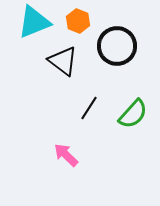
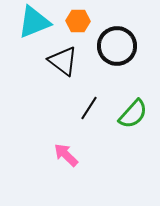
orange hexagon: rotated 20 degrees counterclockwise
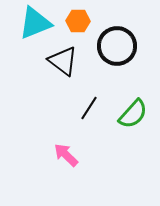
cyan triangle: moved 1 px right, 1 px down
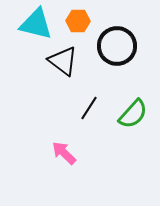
cyan triangle: moved 1 px right, 1 px down; rotated 36 degrees clockwise
pink arrow: moved 2 px left, 2 px up
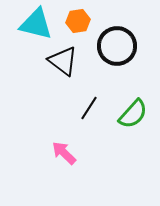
orange hexagon: rotated 10 degrees counterclockwise
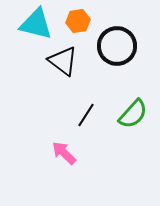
black line: moved 3 px left, 7 px down
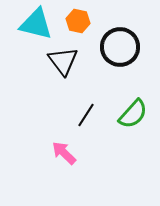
orange hexagon: rotated 20 degrees clockwise
black circle: moved 3 px right, 1 px down
black triangle: rotated 16 degrees clockwise
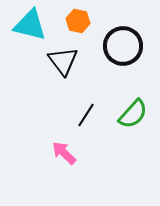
cyan triangle: moved 6 px left, 1 px down
black circle: moved 3 px right, 1 px up
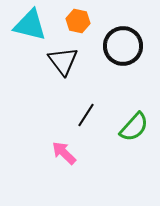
green semicircle: moved 1 px right, 13 px down
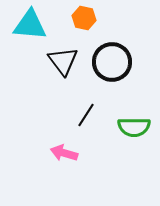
orange hexagon: moved 6 px right, 3 px up
cyan triangle: rotated 9 degrees counterclockwise
black circle: moved 11 px left, 16 px down
green semicircle: rotated 48 degrees clockwise
pink arrow: rotated 28 degrees counterclockwise
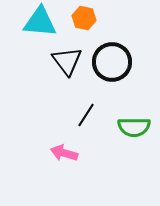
cyan triangle: moved 10 px right, 3 px up
black triangle: moved 4 px right
